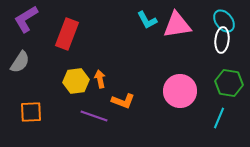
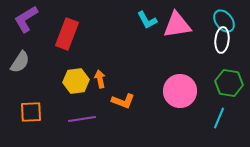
purple line: moved 12 px left, 3 px down; rotated 28 degrees counterclockwise
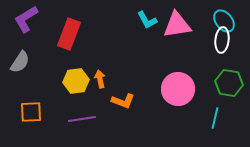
red rectangle: moved 2 px right
pink circle: moved 2 px left, 2 px up
cyan line: moved 4 px left; rotated 10 degrees counterclockwise
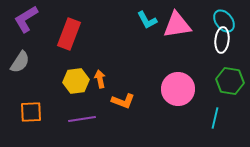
green hexagon: moved 1 px right, 2 px up
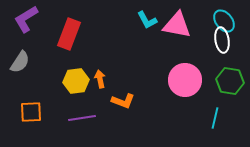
pink triangle: rotated 20 degrees clockwise
white ellipse: rotated 15 degrees counterclockwise
pink circle: moved 7 px right, 9 px up
purple line: moved 1 px up
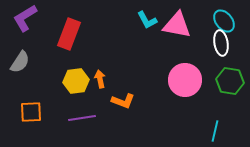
purple L-shape: moved 1 px left, 1 px up
white ellipse: moved 1 px left, 3 px down
cyan line: moved 13 px down
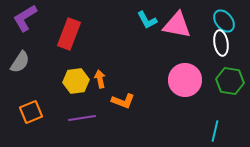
orange square: rotated 20 degrees counterclockwise
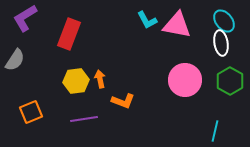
gray semicircle: moved 5 px left, 2 px up
green hexagon: rotated 20 degrees clockwise
purple line: moved 2 px right, 1 px down
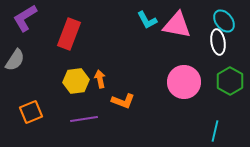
white ellipse: moved 3 px left, 1 px up
pink circle: moved 1 px left, 2 px down
